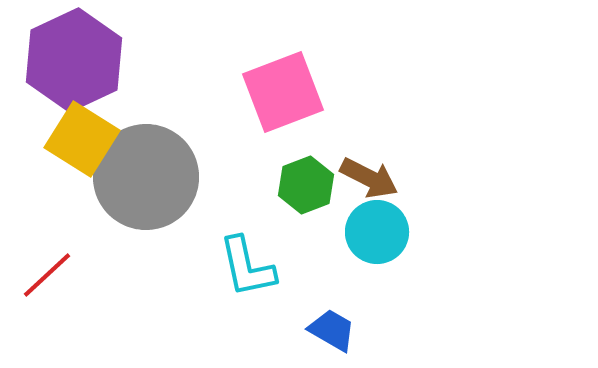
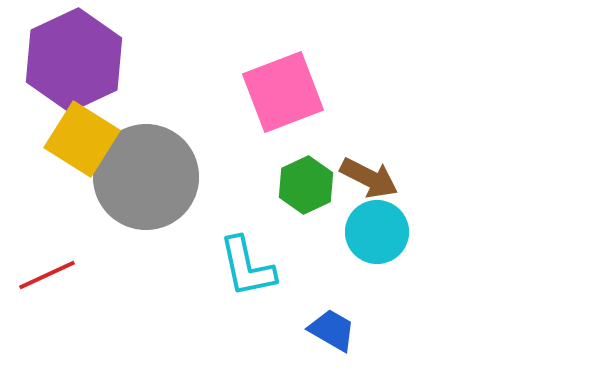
green hexagon: rotated 4 degrees counterclockwise
red line: rotated 18 degrees clockwise
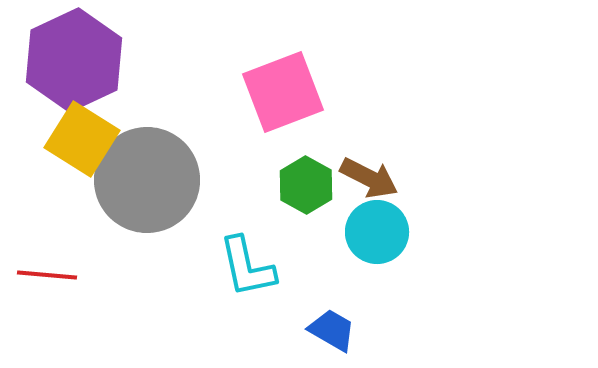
gray circle: moved 1 px right, 3 px down
green hexagon: rotated 6 degrees counterclockwise
red line: rotated 30 degrees clockwise
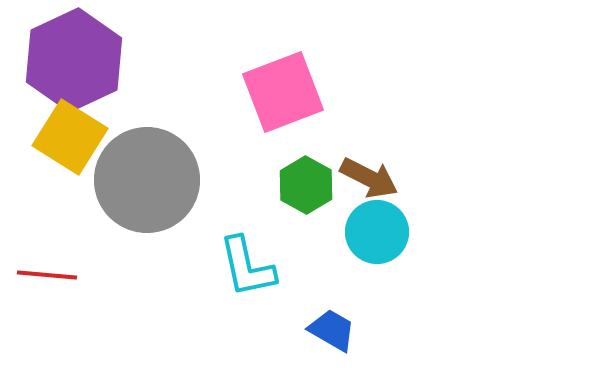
yellow square: moved 12 px left, 2 px up
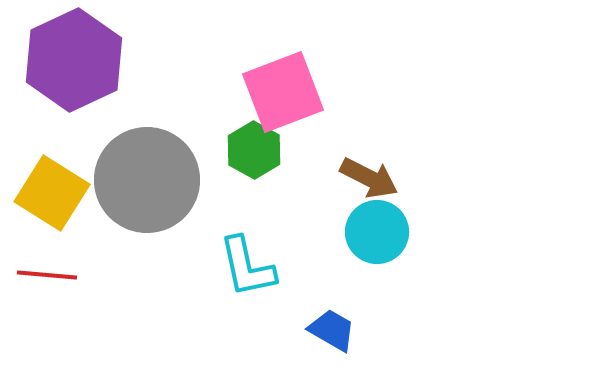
yellow square: moved 18 px left, 56 px down
green hexagon: moved 52 px left, 35 px up
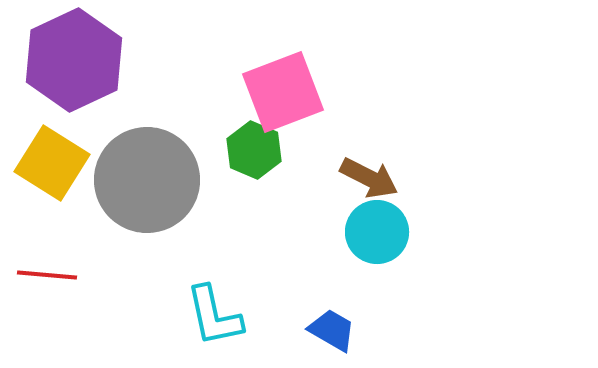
green hexagon: rotated 6 degrees counterclockwise
yellow square: moved 30 px up
cyan L-shape: moved 33 px left, 49 px down
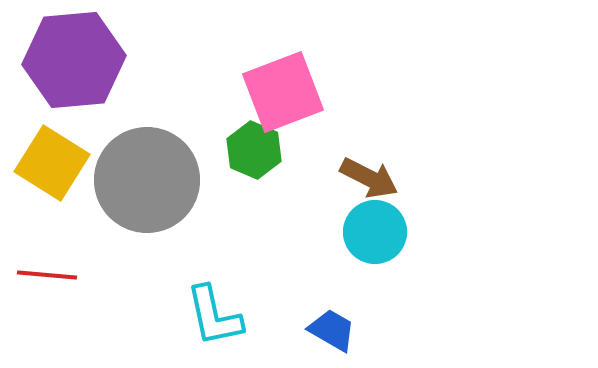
purple hexagon: rotated 20 degrees clockwise
cyan circle: moved 2 px left
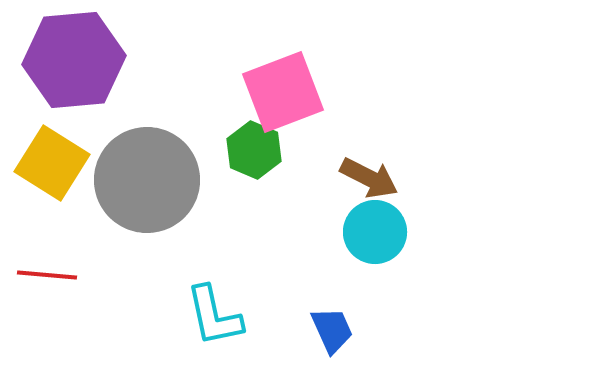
blue trapezoid: rotated 36 degrees clockwise
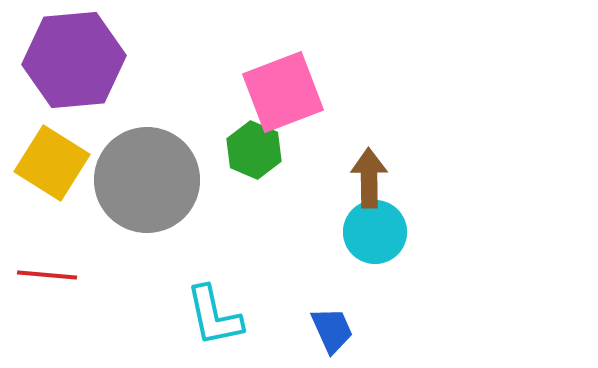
brown arrow: rotated 118 degrees counterclockwise
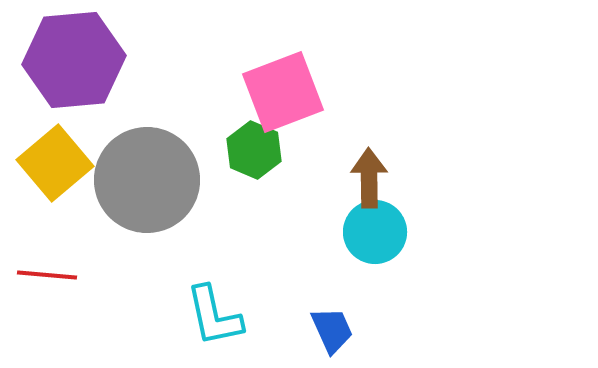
yellow square: moved 3 px right; rotated 18 degrees clockwise
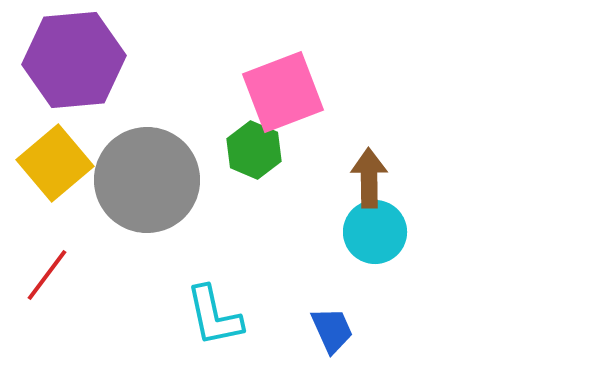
red line: rotated 58 degrees counterclockwise
